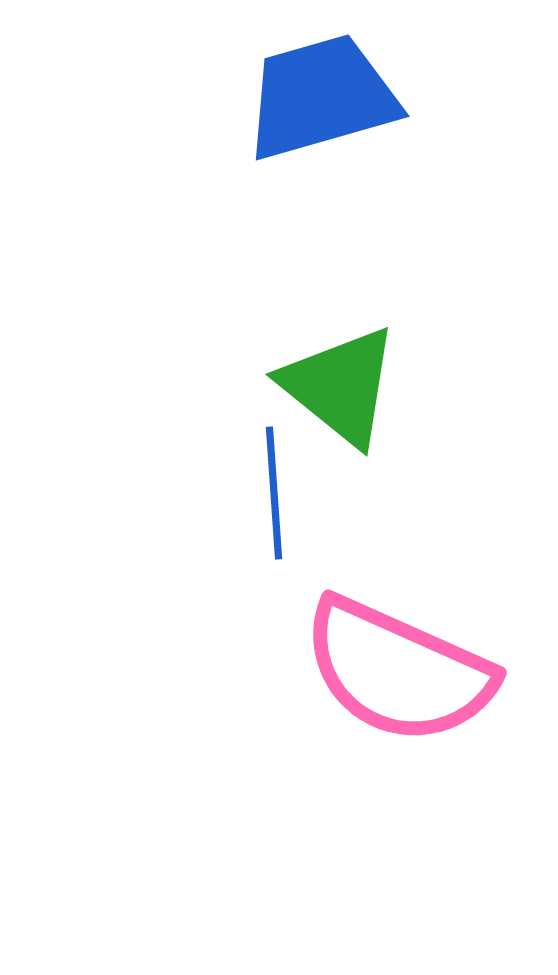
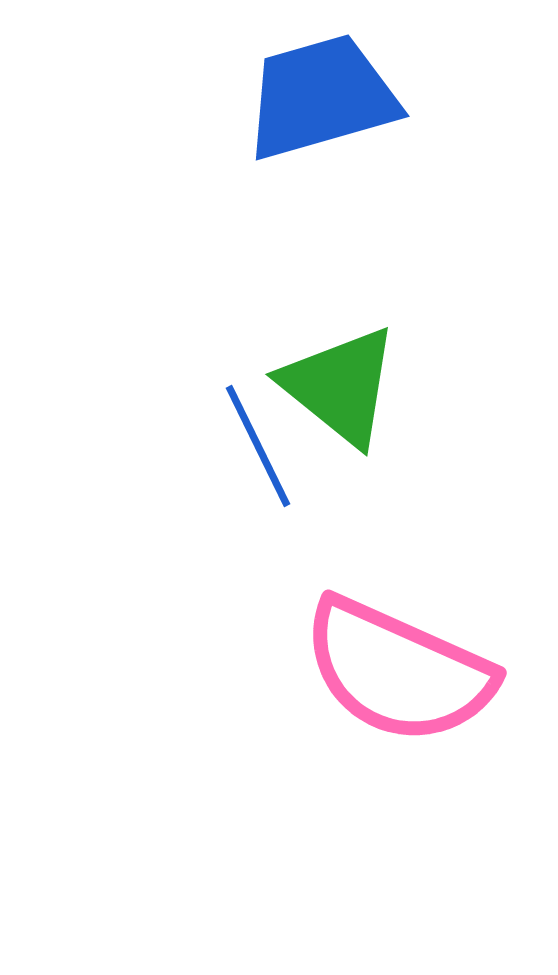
blue line: moved 16 px left, 47 px up; rotated 22 degrees counterclockwise
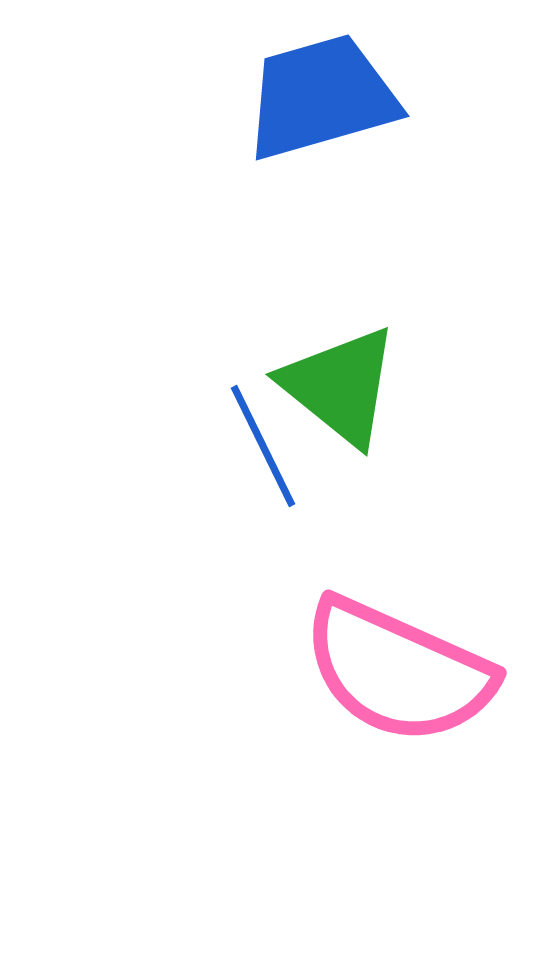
blue line: moved 5 px right
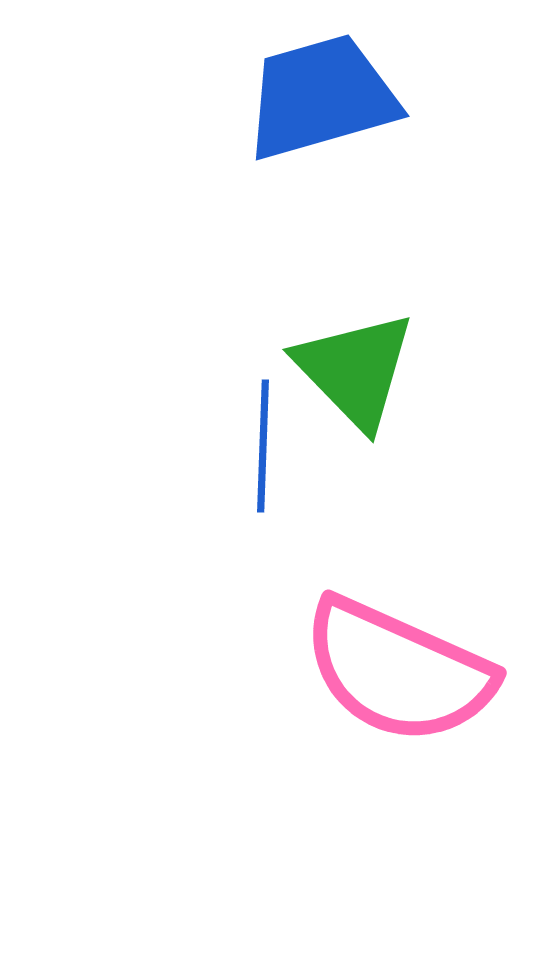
green triangle: moved 15 px right, 16 px up; rotated 7 degrees clockwise
blue line: rotated 28 degrees clockwise
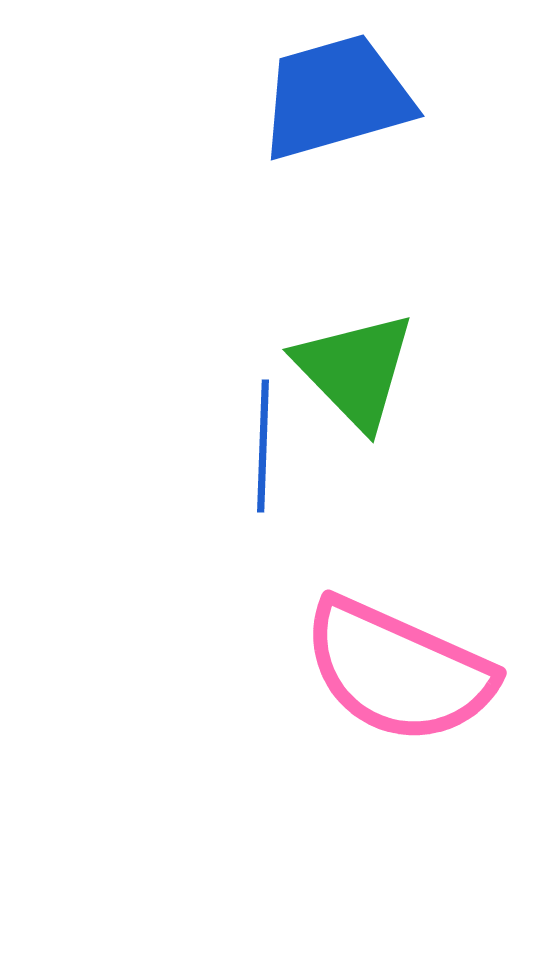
blue trapezoid: moved 15 px right
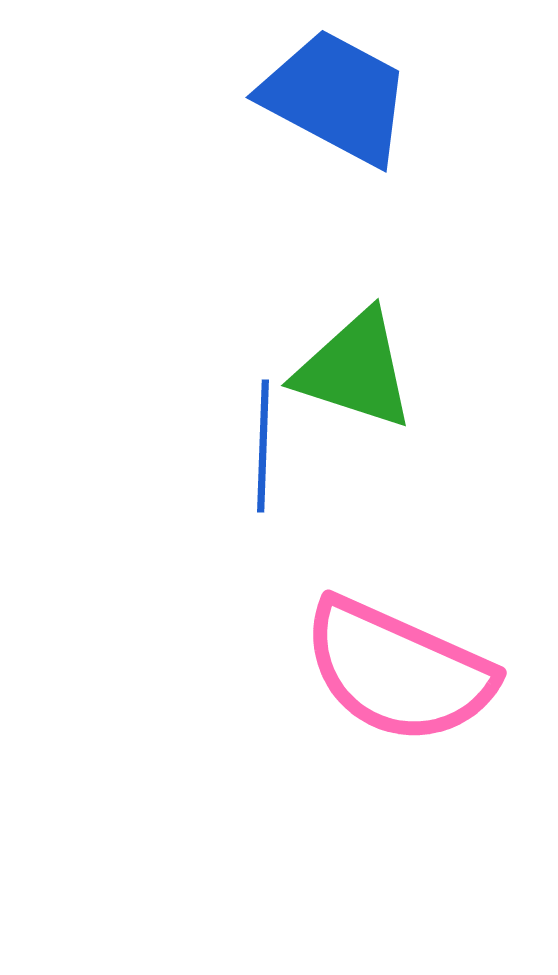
blue trapezoid: rotated 44 degrees clockwise
green triangle: rotated 28 degrees counterclockwise
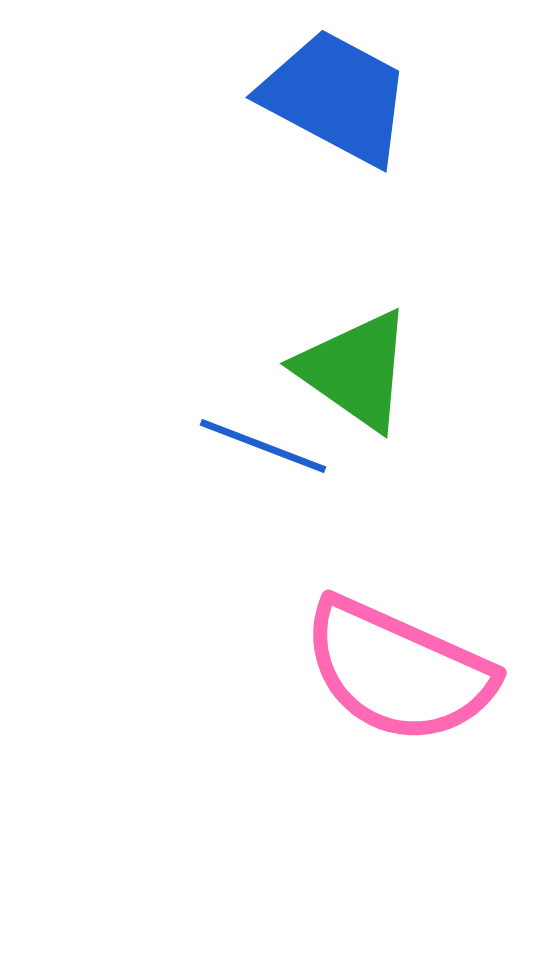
green triangle: rotated 17 degrees clockwise
blue line: rotated 71 degrees counterclockwise
